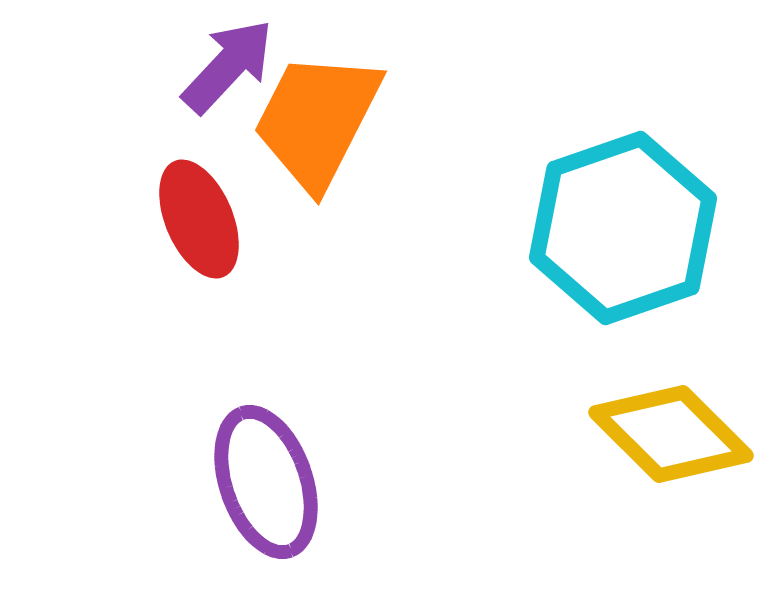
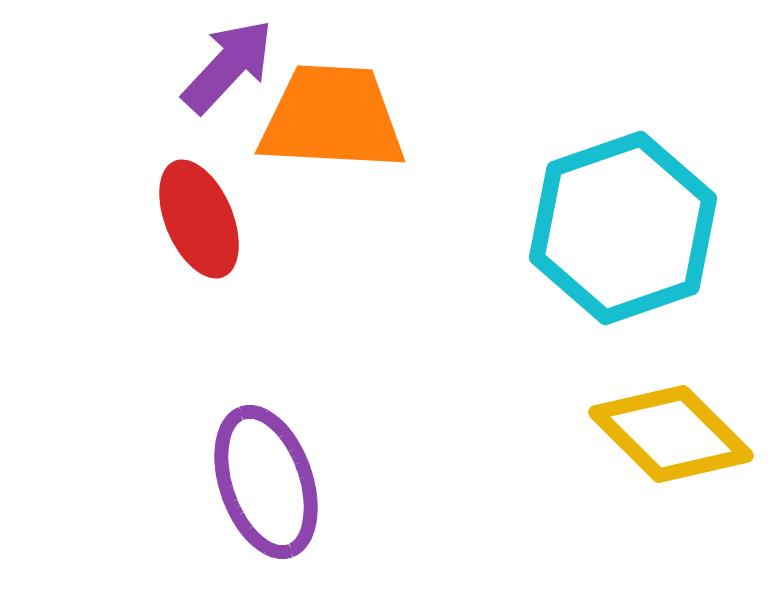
orange trapezoid: moved 15 px right, 2 px up; rotated 66 degrees clockwise
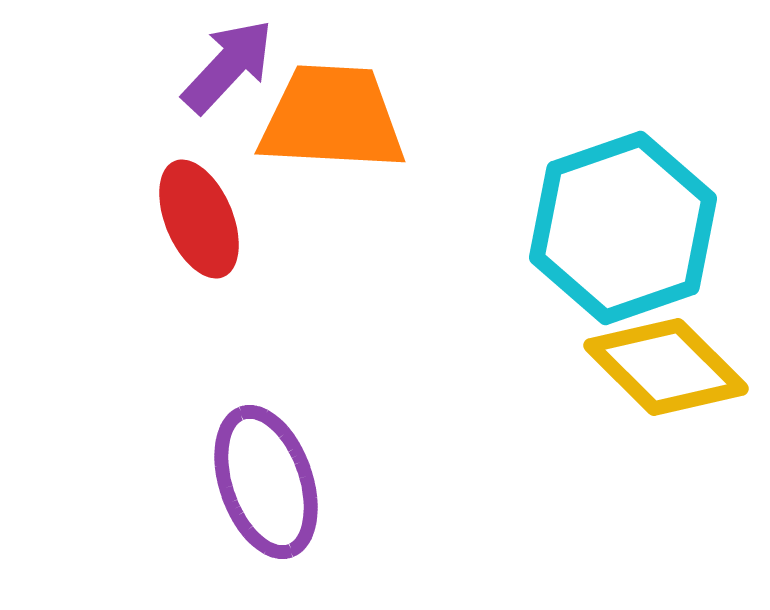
yellow diamond: moved 5 px left, 67 px up
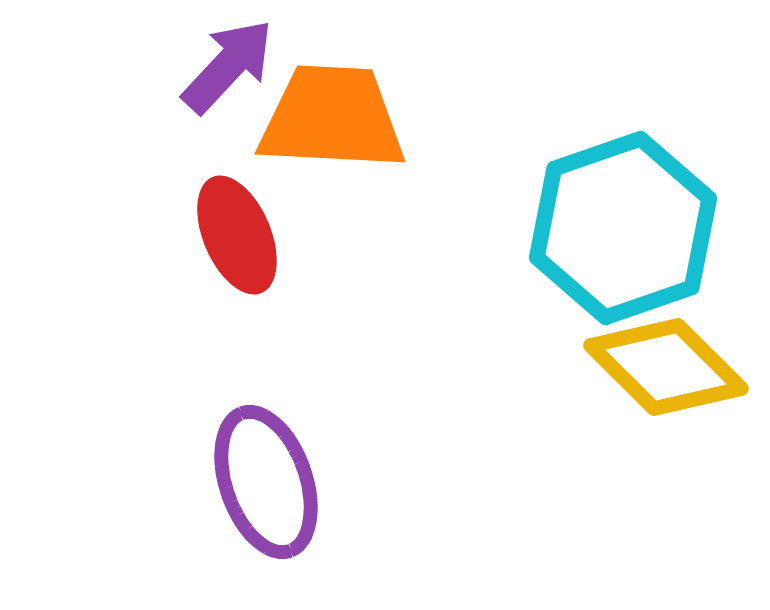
red ellipse: moved 38 px right, 16 px down
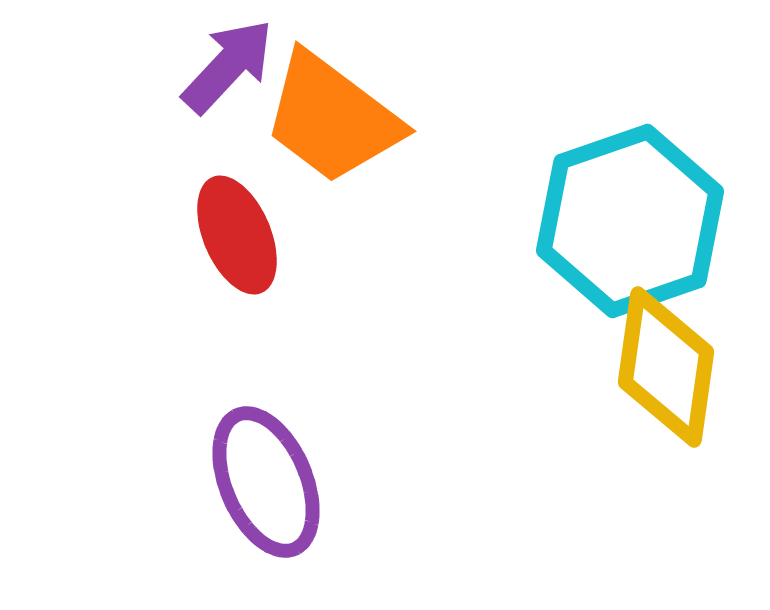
orange trapezoid: rotated 146 degrees counterclockwise
cyan hexagon: moved 7 px right, 7 px up
yellow diamond: rotated 53 degrees clockwise
purple ellipse: rotated 4 degrees counterclockwise
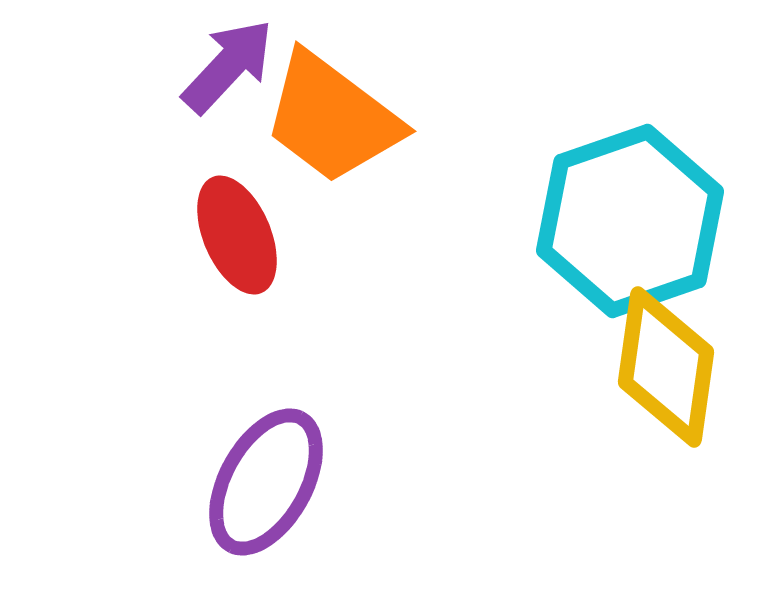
purple ellipse: rotated 52 degrees clockwise
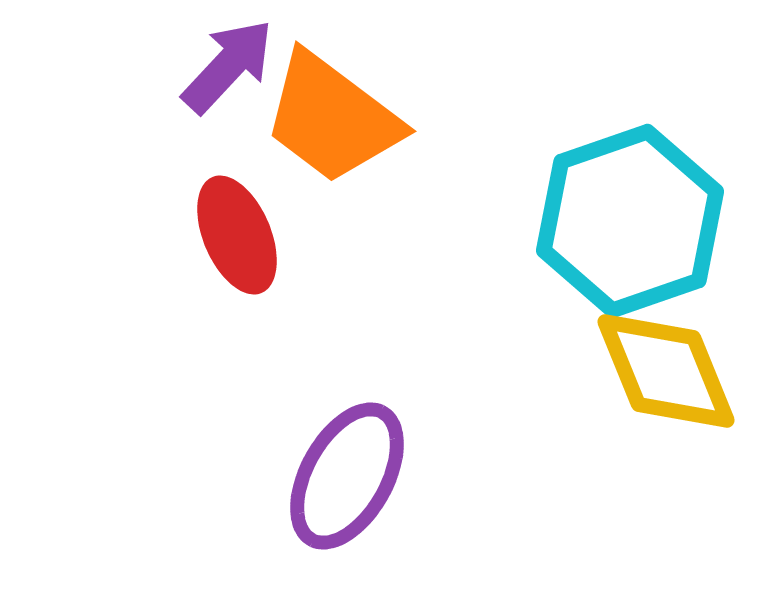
yellow diamond: moved 4 px down; rotated 30 degrees counterclockwise
purple ellipse: moved 81 px right, 6 px up
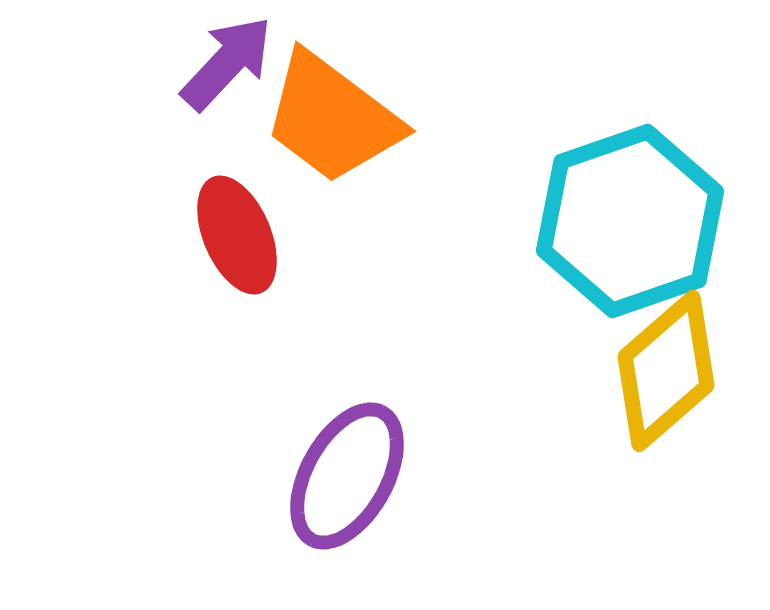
purple arrow: moved 1 px left, 3 px up
yellow diamond: rotated 71 degrees clockwise
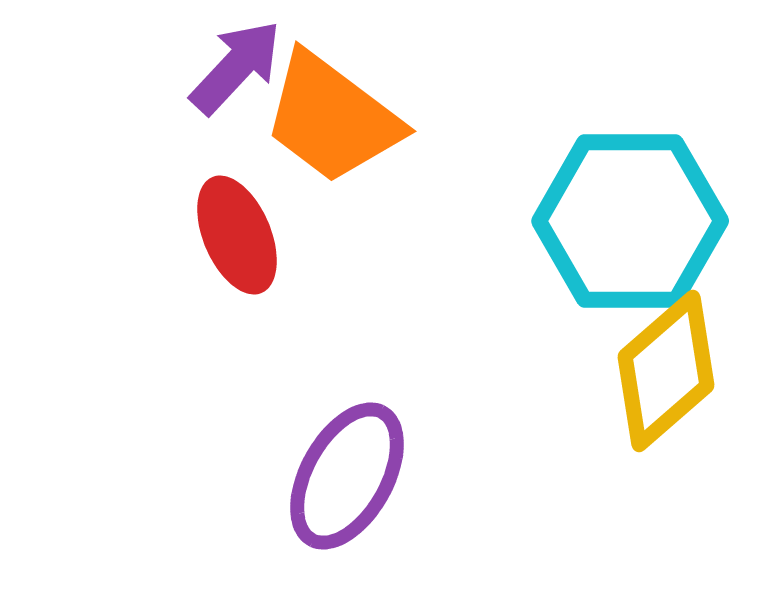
purple arrow: moved 9 px right, 4 px down
cyan hexagon: rotated 19 degrees clockwise
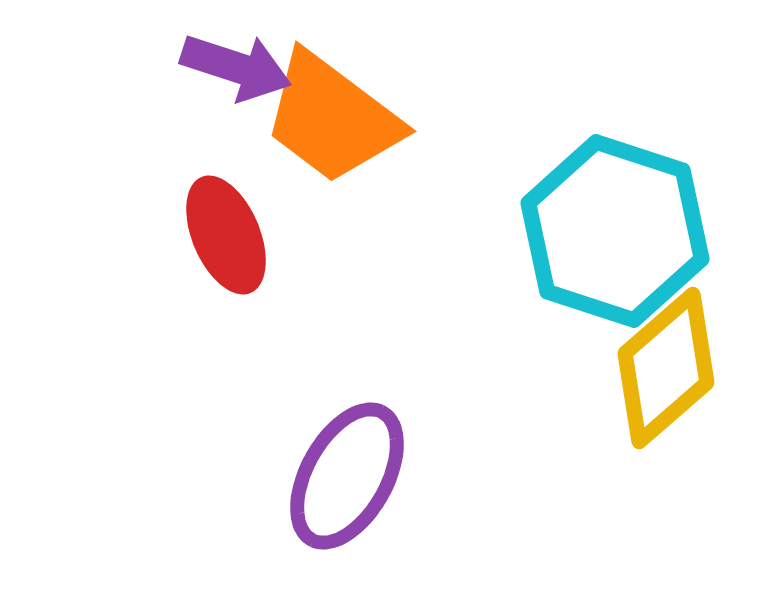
purple arrow: rotated 65 degrees clockwise
cyan hexagon: moved 15 px left, 10 px down; rotated 18 degrees clockwise
red ellipse: moved 11 px left
yellow diamond: moved 3 px up
